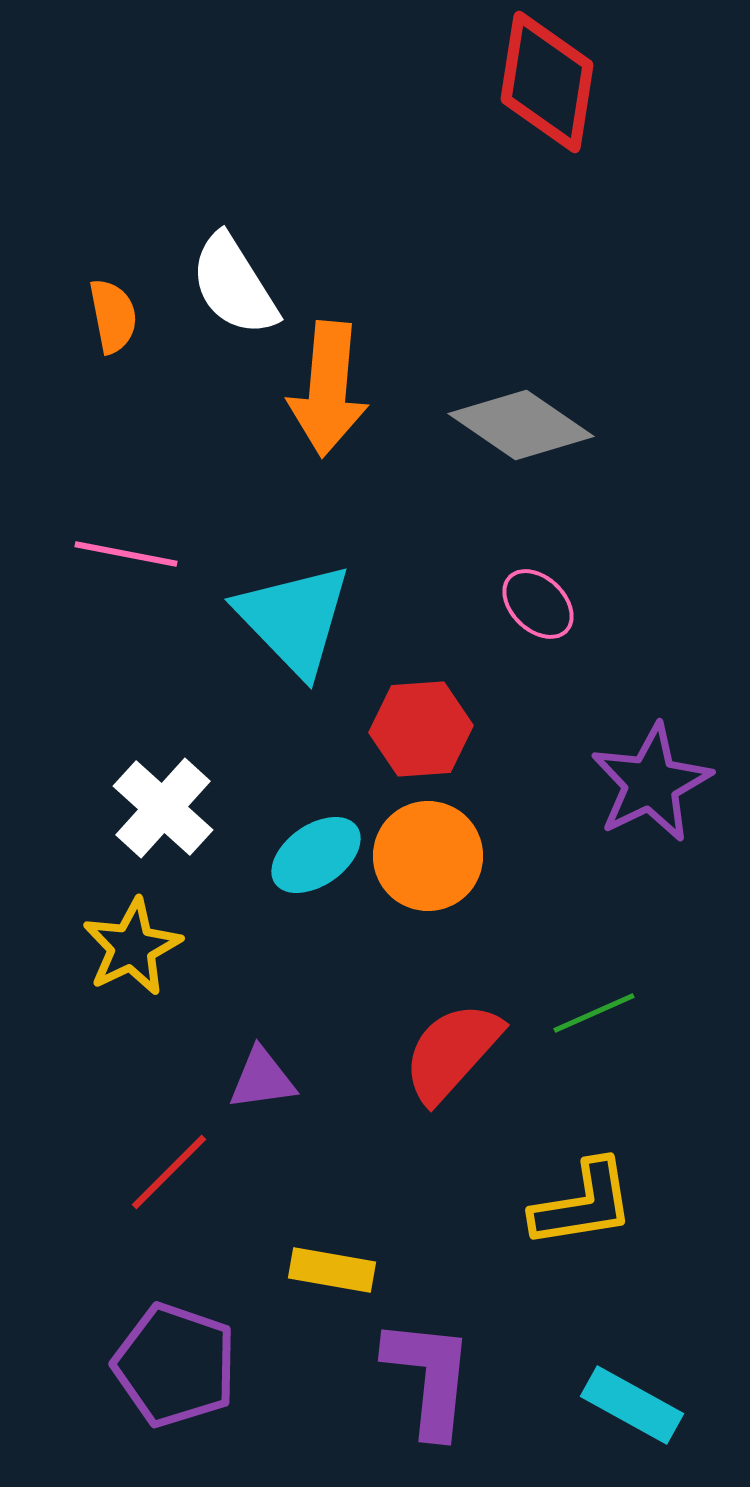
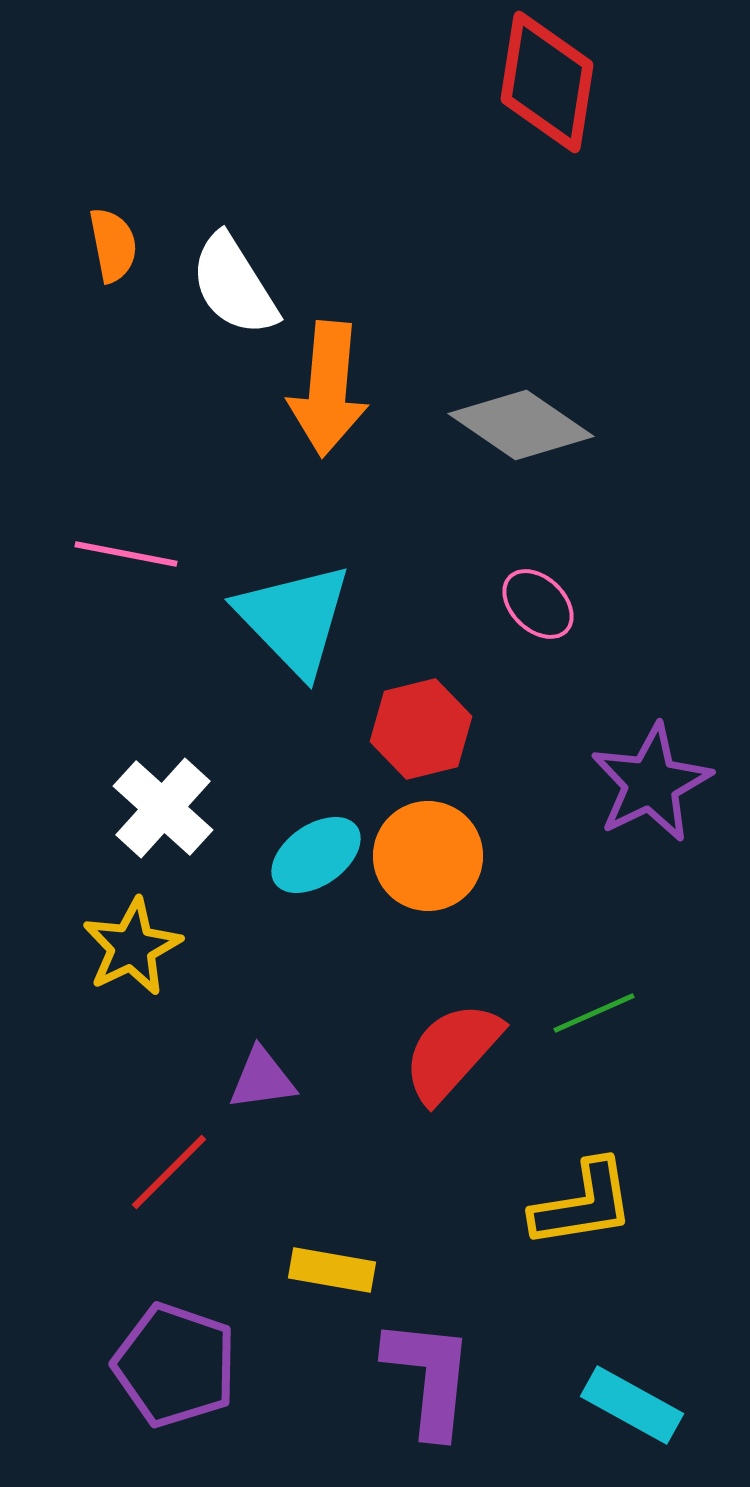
orange semicircle: moved 71 px up
red hexagon: rotated 10 degrees counterclockwise
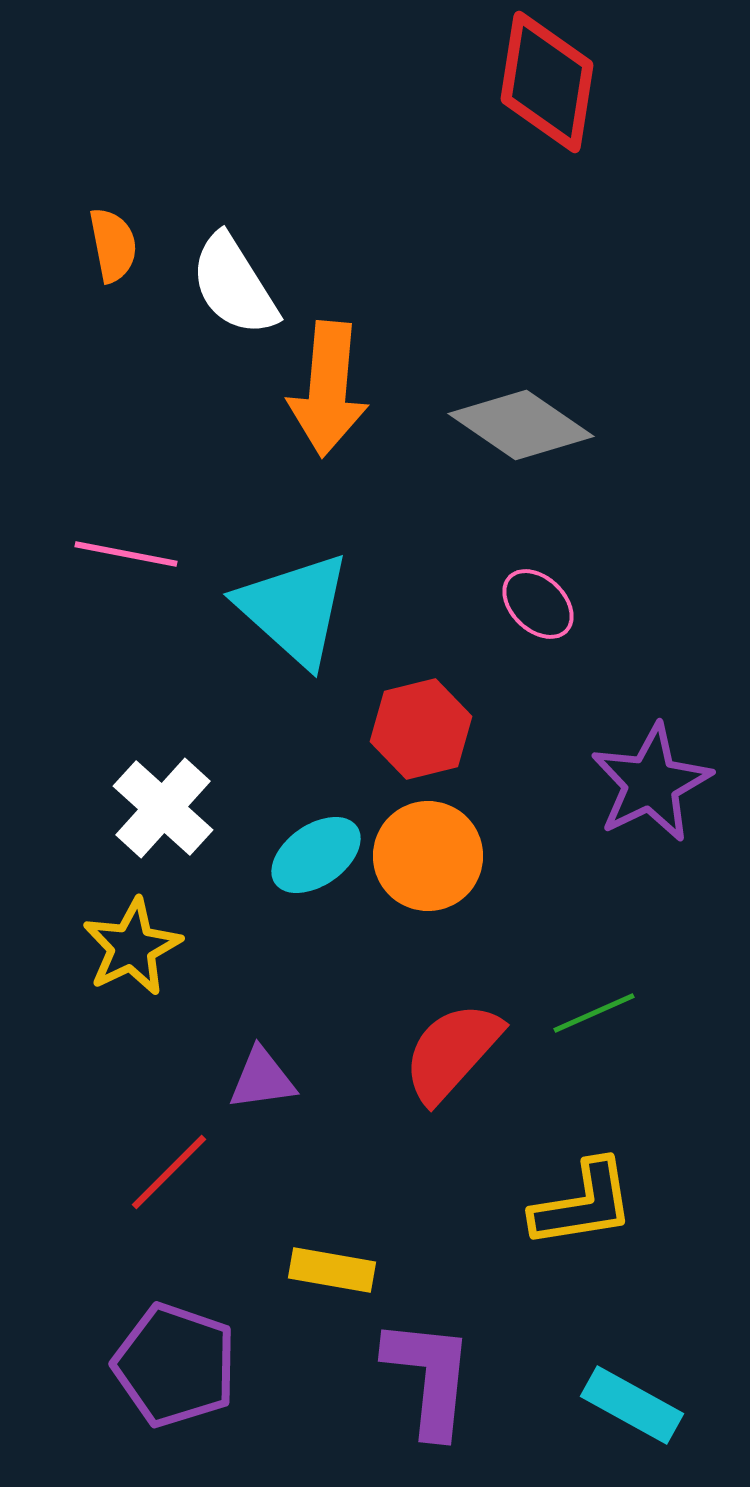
cyan triangle: moved 10 px up; rotated 4 degrees counterclockwise
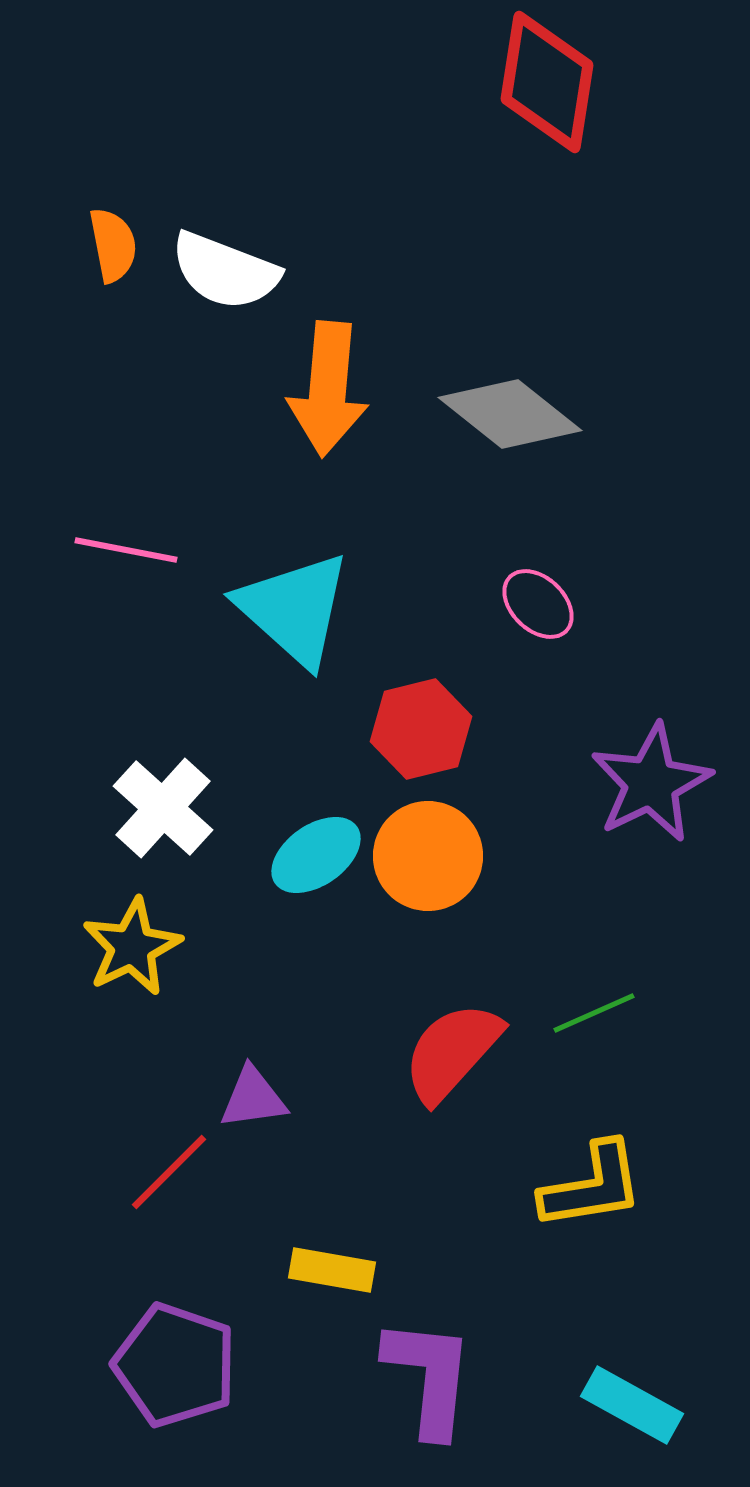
white semicircle: moved 9 px left, 14 px up; rotated 37 degrees counterclockwise
gray diamond: moved 11 px left, 11 px up; rotated 4 degrees clockwise
pink line: moved 4 px up
purple triangle: moved 9 px left, 19 px down
yellow L-shape: moved 9 px right, 18 px up
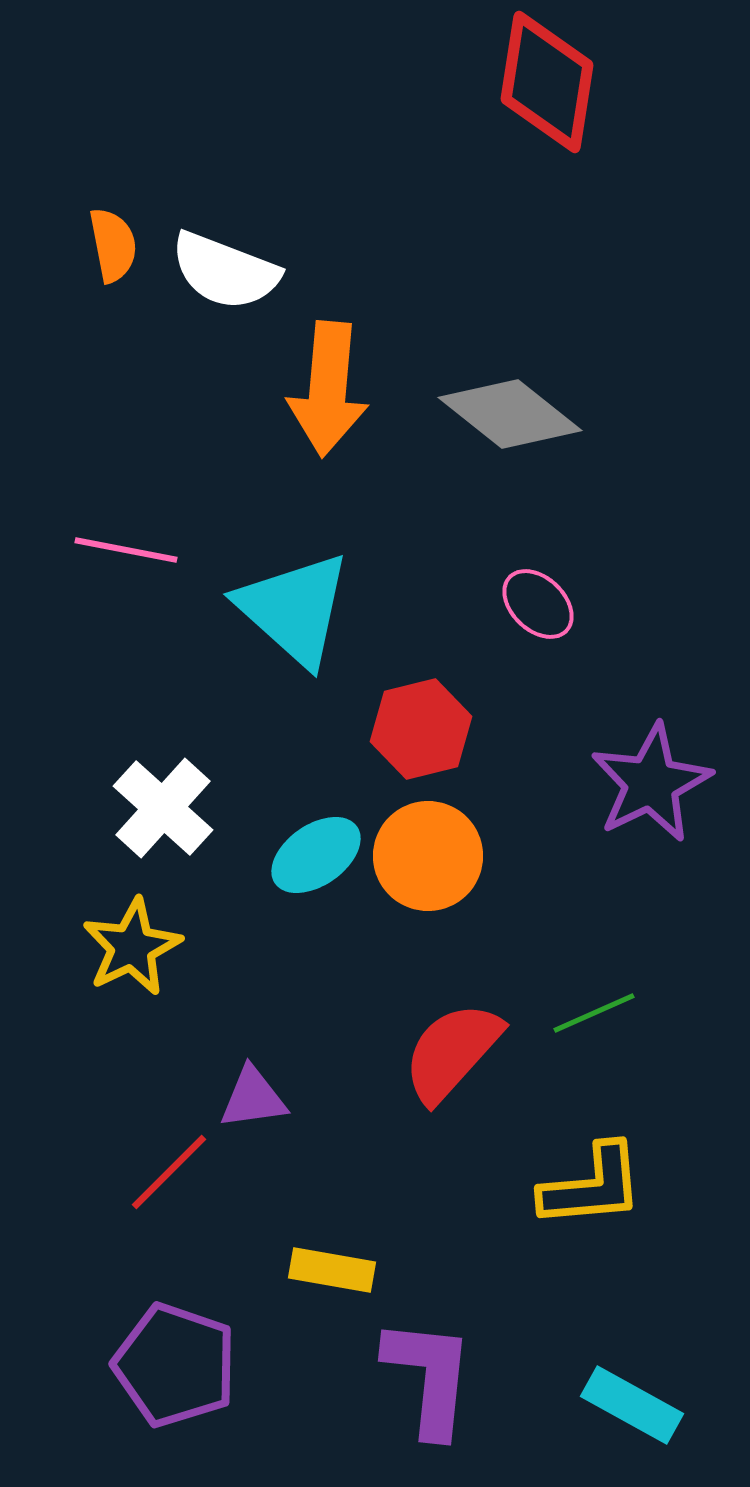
yellow L-shape: rotated 4 degrees clockwise
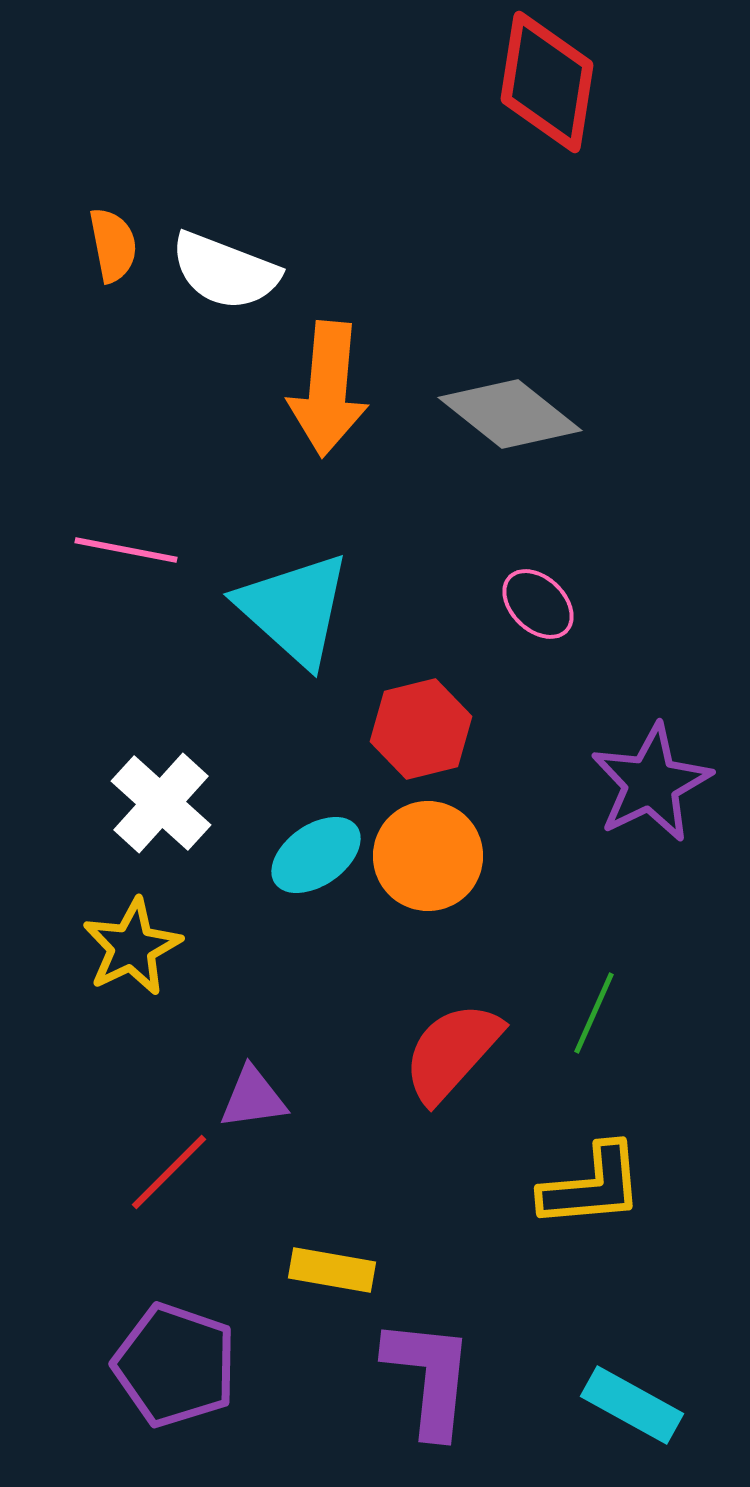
white cross: moved 2 px left, 5 px up
green line: rotated 42 degrees counterclockwise
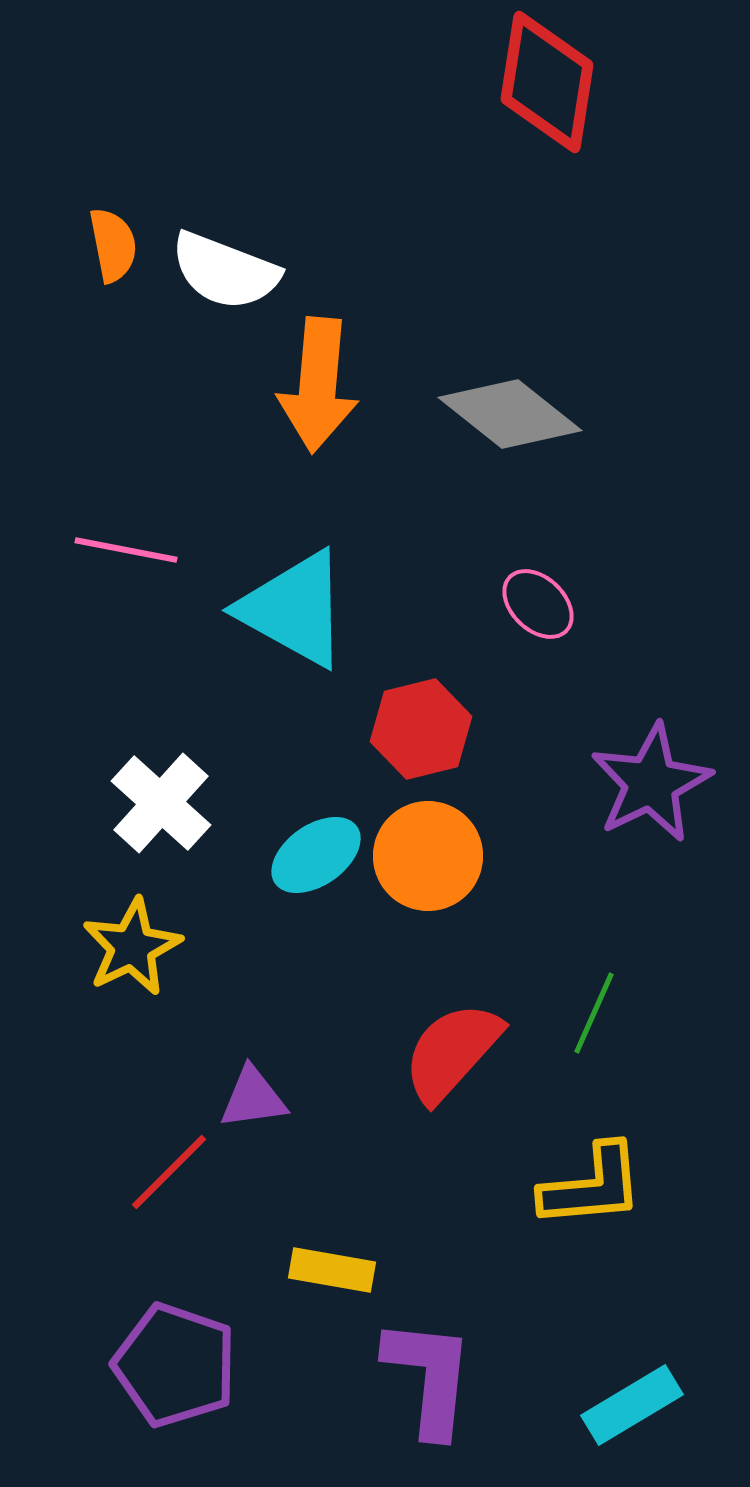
orange arrow: moved 10 px left, 4 px up
cyan triangle: rotated 13 degrees counterclockwise
cyan rectangle: rotated 60 degrees counterclockwise
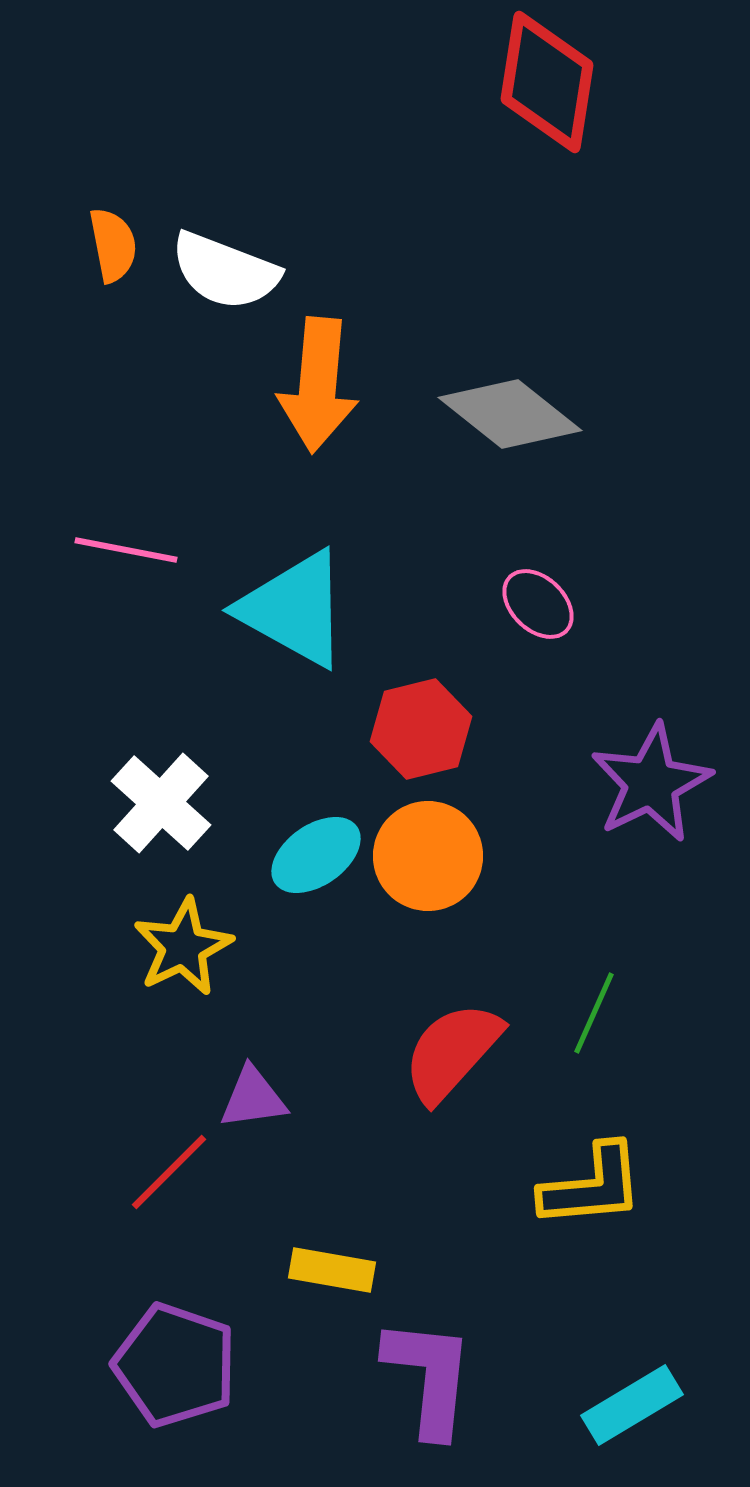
yellow star: moved 51 px right
